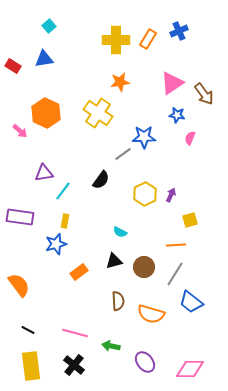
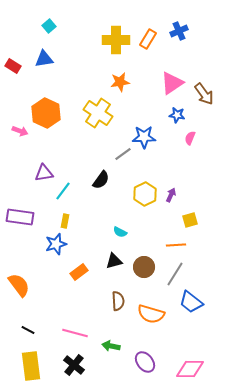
pink arrow at (20, 131): rotated 21 degrees counterclockwise
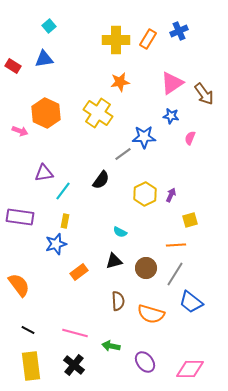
blue star at (177, 115): moved 6 px left, 1 px down
brown circle at (144, 267): moved 2 px right, 1 px down
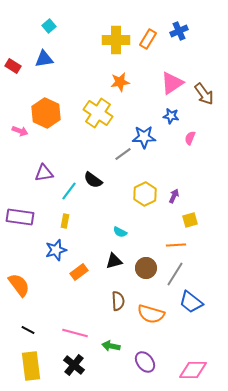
black semicircle at (101, 180): moved 8 px left; rotated 90 degrees clockwise
cyan line at (63, 191): moved 6 px right
purple arrow at (171, 195): moved 3 px right, 1 px down
blue star at (56, 244): moved 6 px down
pink diamond at (190, 369): moved 3 px right, 1 px down
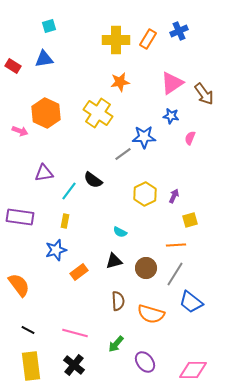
cyan square at (49, 26): rotated 24 degrees clockwise
green arrow at (111, 346): moved 5 px right, 2 px up; rotated 60 degrees counterclockwise
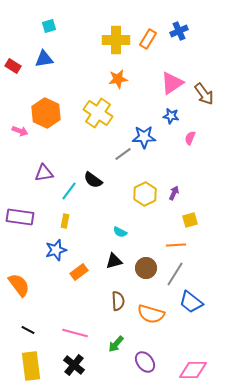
orange star at (120, 82): moved 2 px left, 3 px up
purple arrow at (174, 196): moved 3 px up
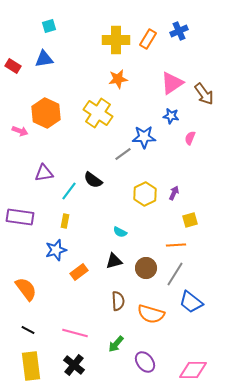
orange semicircle at (19, 285): moved 7 px right, 4 px down
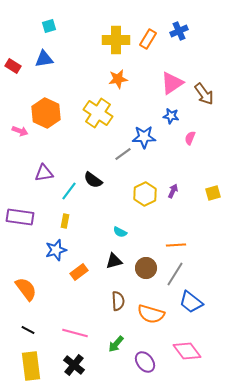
purple arrow at (174, 193): moved 1 px left, 2 px up
yellow square at (190, 220): moved 23 px right, 27 px up
pink diamond at (193, 370): moved 6 px left, 19 px up; rotated 52 degrees clockwise
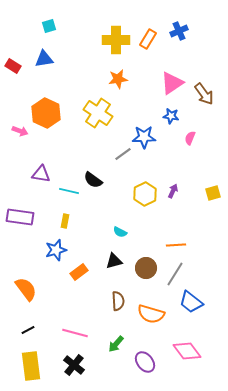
purple triangle at (44, 173): moved 3 px left, 1 px down; rotated 18 degrees clockwise
cyan line at (69, 191): rotated 66 degrees clockwise
black line at (28, 330): rotated 56 degrees counterclockwise
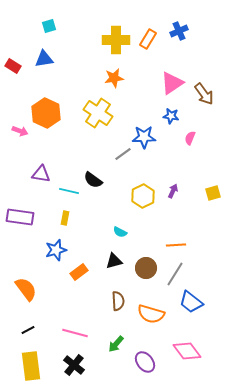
orange star at (118, 79): moved 4 px left, 1 px up
yellow hexagon at (145, 194): moved 2 px left, 2 px down
yellow rectangle at (65, 221): moved 3 px up
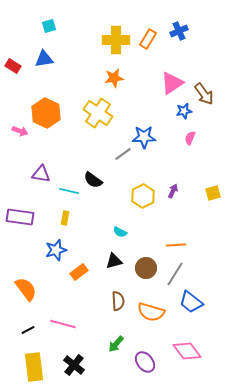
blue star at (171, 116): moved 13 px right, 5 px up; rotated 21 degrees counterclockwise
orange semicircle at (151, 314): moved 2 px up
pink line at (75, 333): moved 12 px left, 9 px up
yellow rectangle at (31, 366): moved 3 px right, 1 px down
